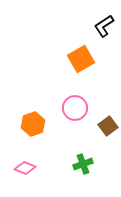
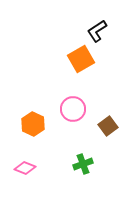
black L-shape: moved 7 px left, 5 px down
pink circle: moved 2 px left, 1 px down
orange hexagon: rotated 15 degrees counterclockwise
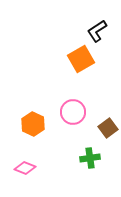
pink circle: moved 3 px down
brown square: moved 2 px down
green cross: moved 7 px right, 6 px up; rotated 12 degrees clockwise
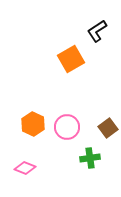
orange square: moved 10 px left
pink circle: moved 6 px left, 15 px down
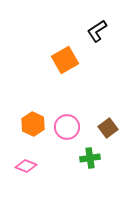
orange square: moved 6 px left, 1 px down
pink diamond: moved 1 px right, 2 px up
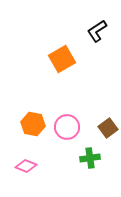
orange square: moved 3 px left, 1 px up
orange hexagon: rotated 15 degrees counterclockwise
